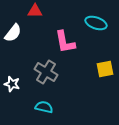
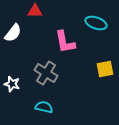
gray cross: moved 1 px down
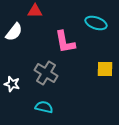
white semicircle: moved 1 px right, 1 px up
yellow square: rotated 12 degrees clockwise
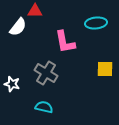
cyan ellipse: rotated 25 degrees counterclockwise
white semicircle: moved 4 px right, 5 px up
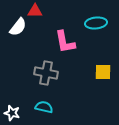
yellow square: moved 2 px left, 3 px down
gray cross: rotated 20 degrees counterclockwise
white star: moved 29 px down
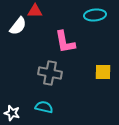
cyan ellipse: moved 1 px left, 8 px up
white semicircle: moved 1 px up
gray cross: moved 4 px right
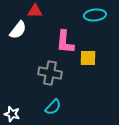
white semicircle: moved 4 px down
pink L-shape: rotated 15 degrees clockwise
yellow square: moved 15 px left, 14 px up
cyan semicircle: moved 9 px right; rotated 120 degrees clockwise
white star: moved 1 px down
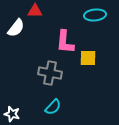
white semicircle: moved 2 px left, 2 px up
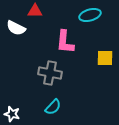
cyan ellipse: moved 5 px left; rotated 10 degrees counterclockwise
white semicircle: rotated 78 degrees clockwise
yellow square: moved 17 px right
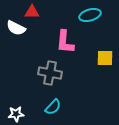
red triangle: moved 3 px left, 1 px down
white star: moved 4 px right; rotated 21 degrees counterclockwise
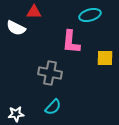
red triangle: moved 2 px right
pink L-shape: moved 6 px right
